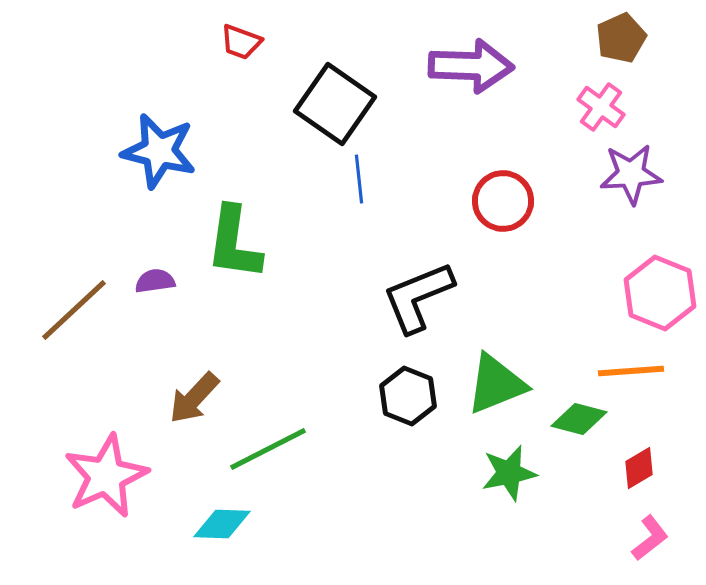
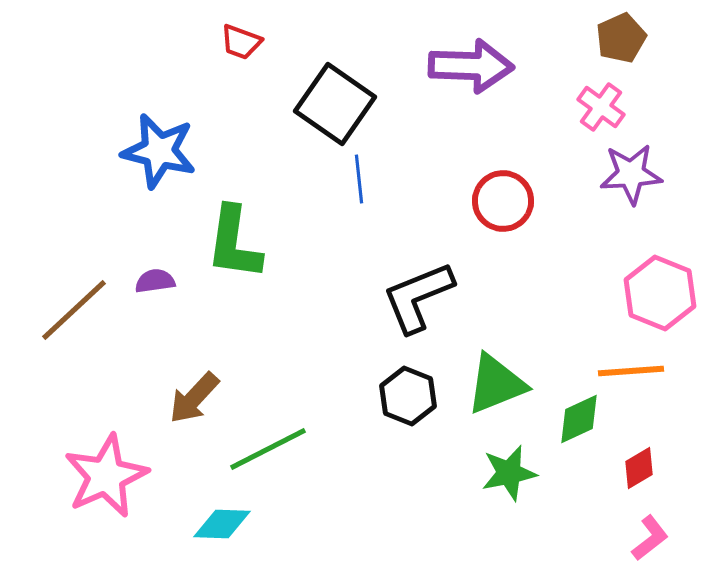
green diamond: rotated 40 degrees counterclockwise
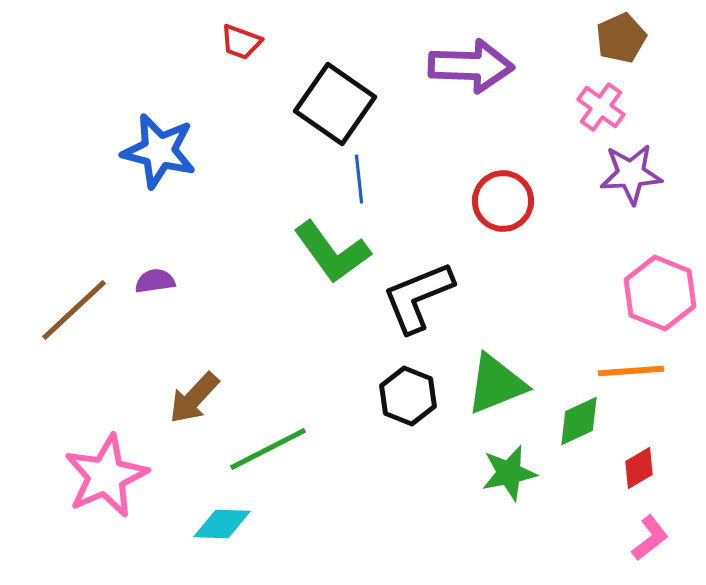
green L-shape: moved 98 px right, 9 px down; rotated 44 degrees counterclockwise
green diamond: moved 2 px down
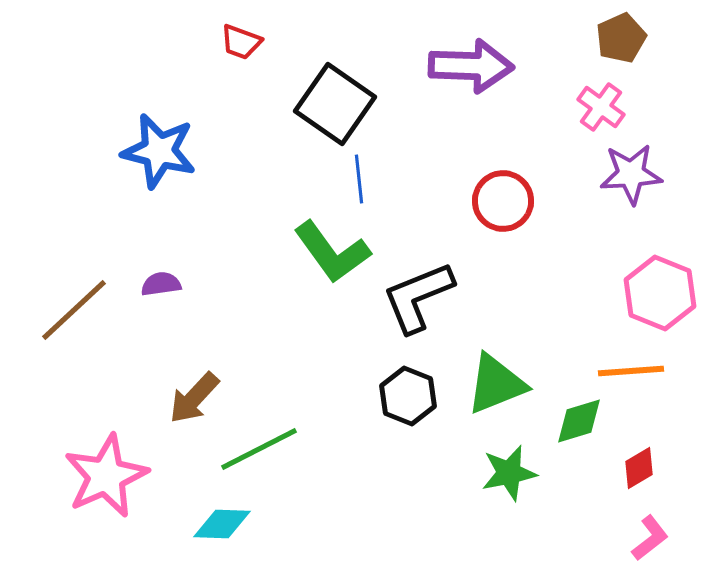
purple semicircle: moved 6 px right, 3 px down
green diamond: rotated 8 degrees clockwise
green line: moved 9 px left
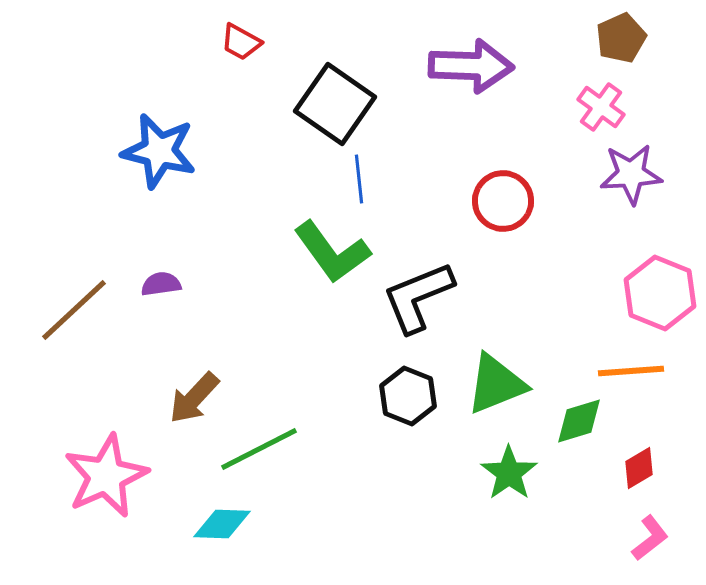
red trapezoid: rotated 9 degrees clockwise
green star: rotated 24 degrees counterclockwise
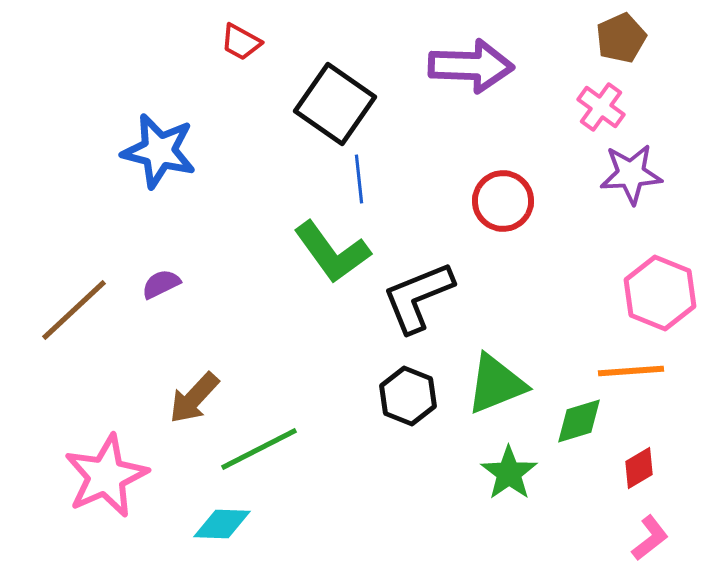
purple semicircle: rotated 18 degrees counterclockwise
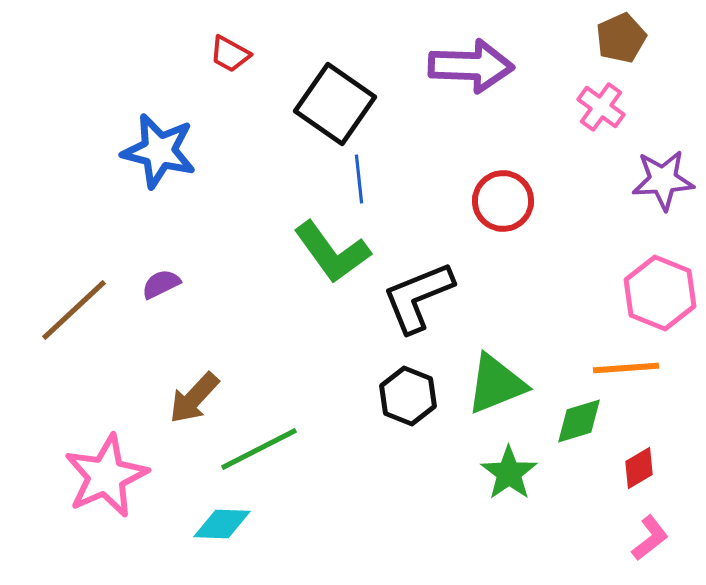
red trapezoid: moved 11 px left, 12 px down
purple star: moved 32 px right, 6 px down
orange line: moved 5 px left, 3 px up
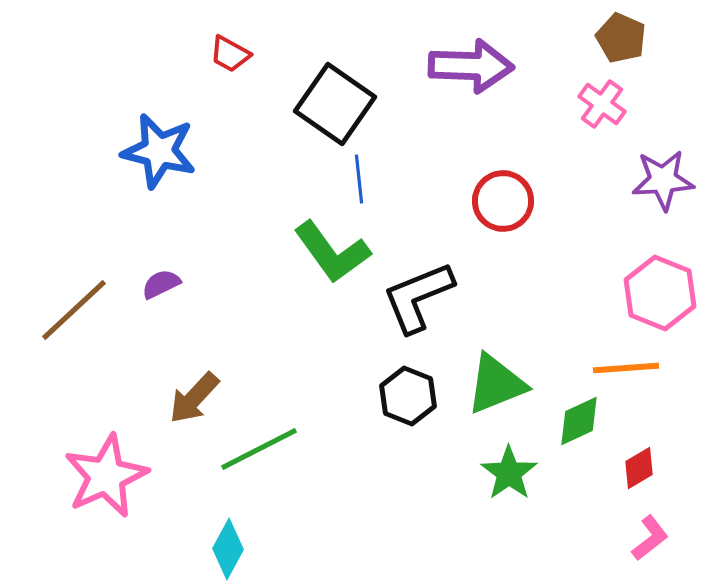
brown pentagon: rotated 24 degrees counterclockwise
pink cross: moved 1 px right, 3 px up
green diamond: rotated 8 degrees counterclockwise
cyan diamond: moved 6 px right, 25 px down; rotated 64 degrees counterclockwise
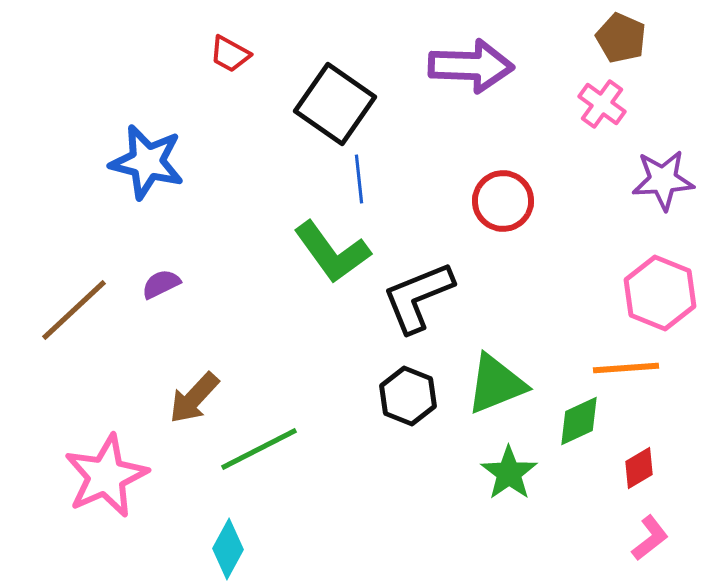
blue star: moved 12 px left, 11 px down
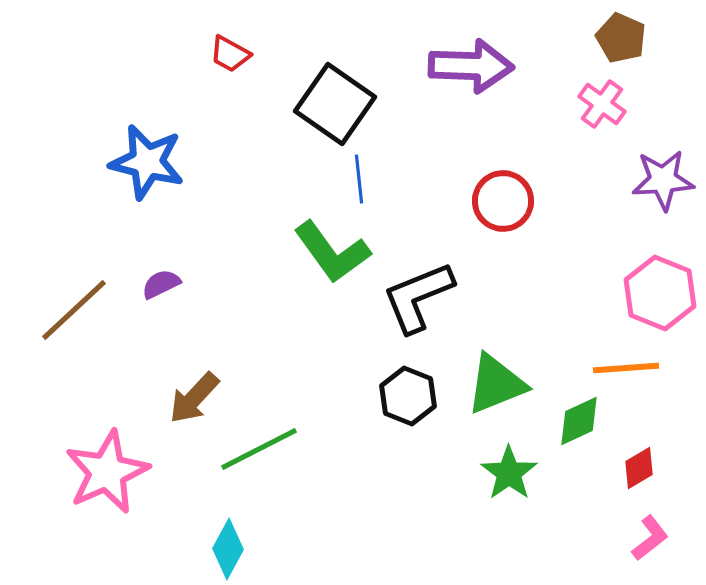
pink star: moved 1 px right, 4 px up
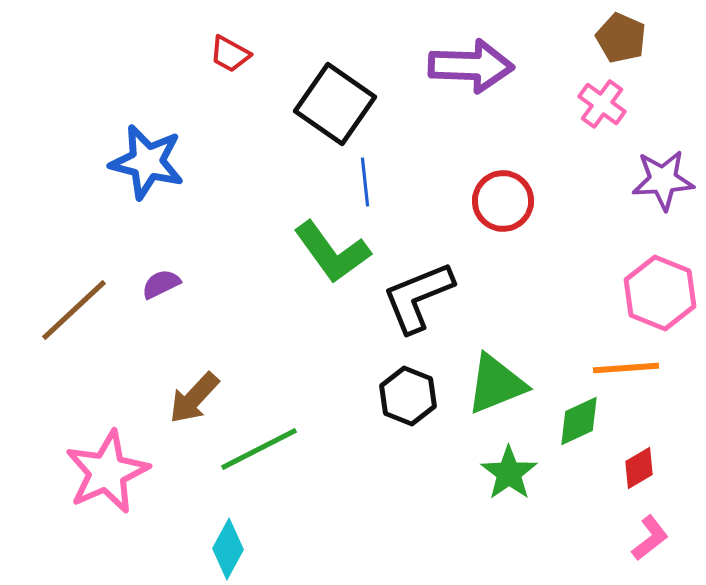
blue line: moved 6 px right, 3 px down
